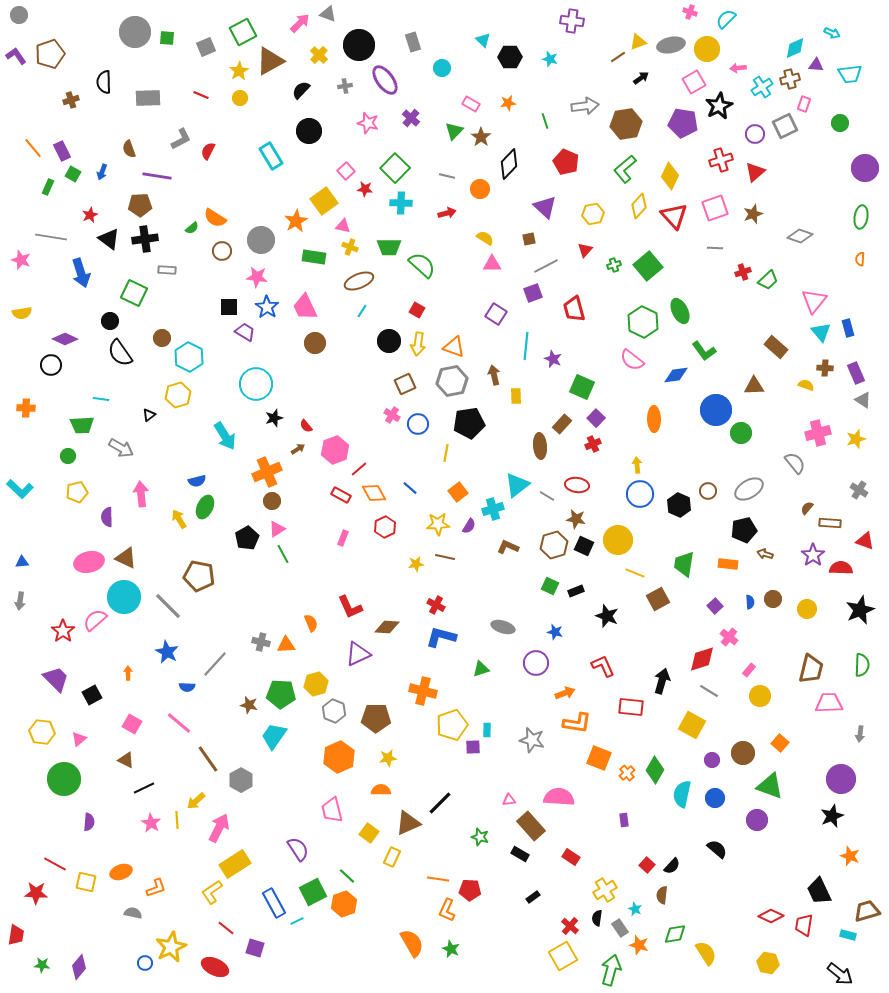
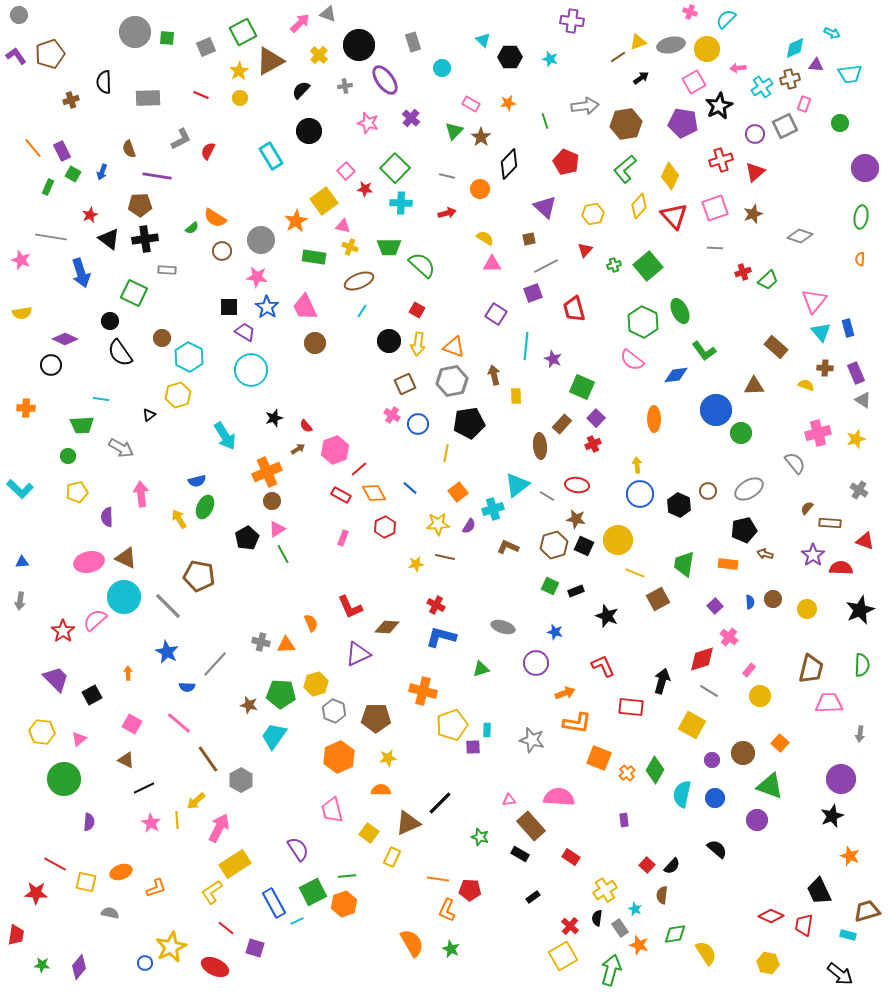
cyan circle at (256, 384): moved 5 px left, 14 px up
green line at (347, 876): rotated 48 degrees counterclockwise
gray semicircle at (133, 913): moved 23 px left
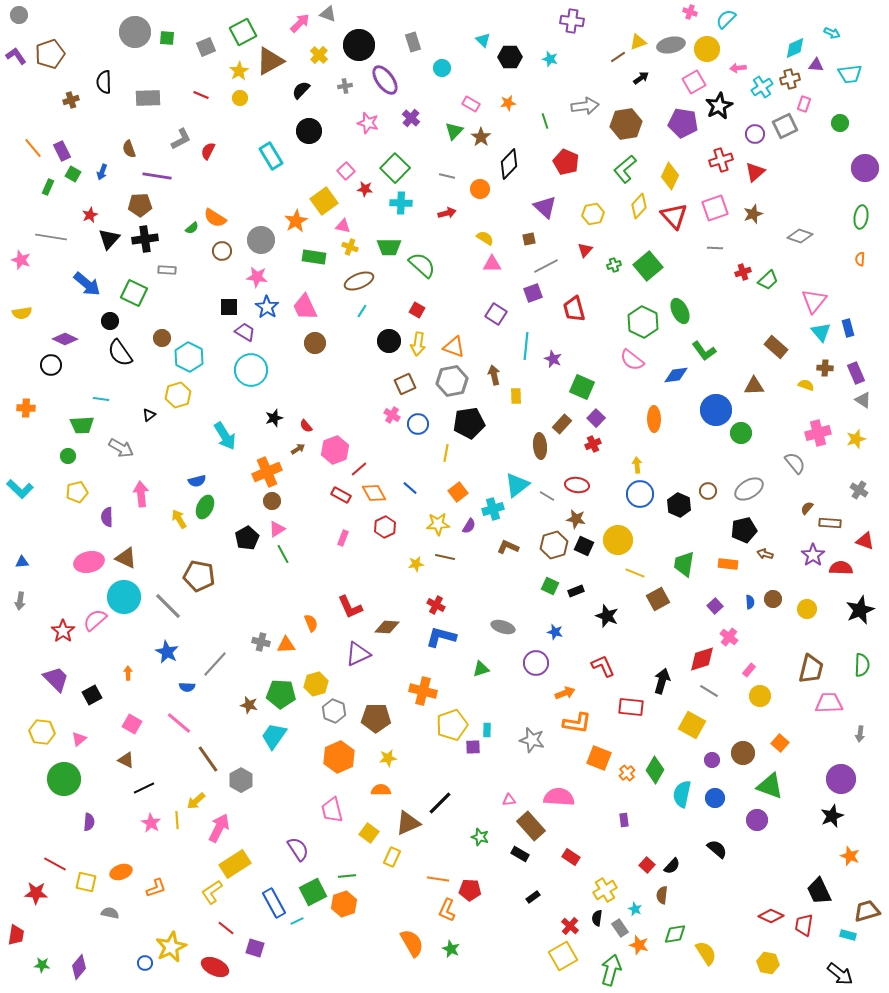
black triangle at (109, 239): rotated 35 degrees clockwise
blue arrow at (81, 273): moved 6 px right, 11 px down; rotated 32 degrees counterclockwise
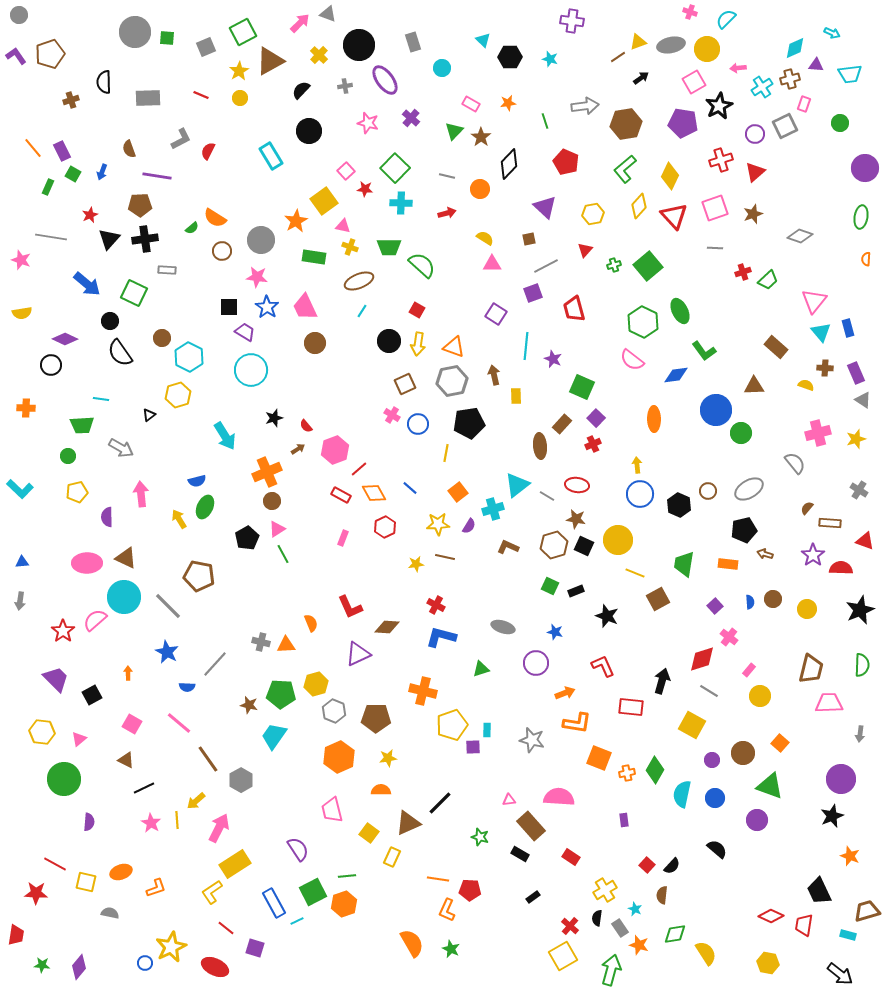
orange semicircle at (860, 259): moved 6 px right
pink ellipse at (89, 562): moved 2 px left, 1 px down; rotated 12 degrees clockwise
orange cross at (627, 773): rotated 28 degrees clockwise
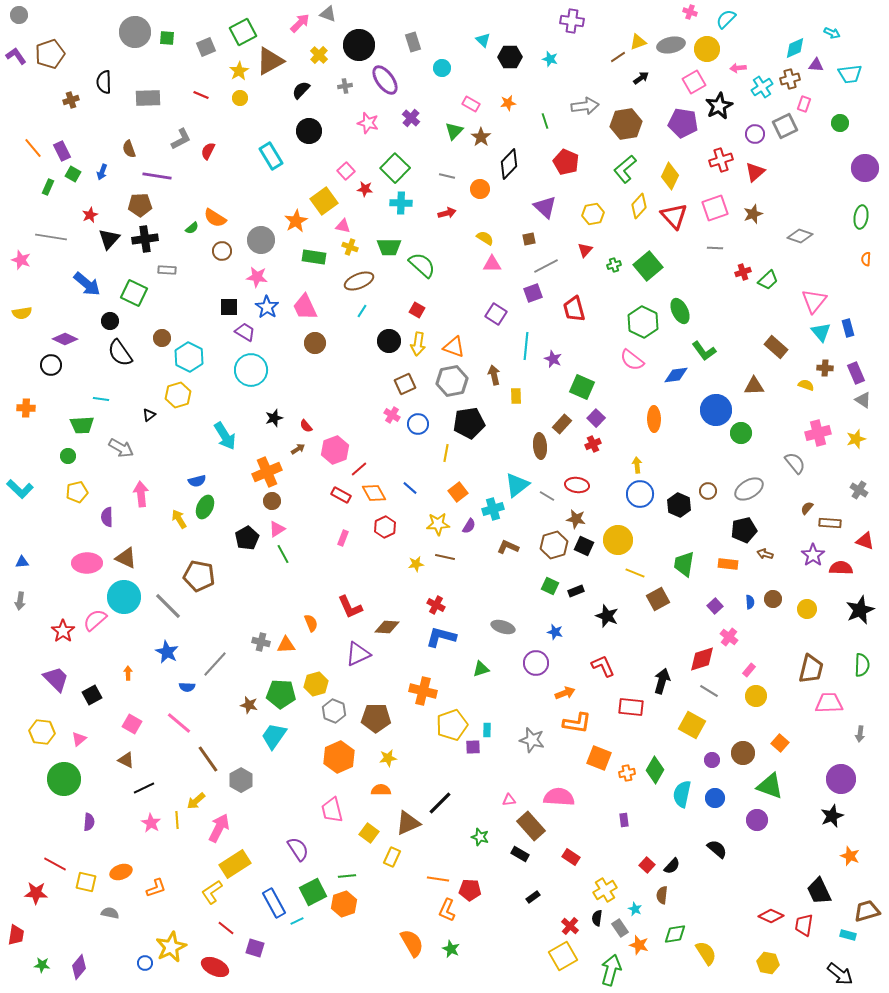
yellow circle at (760, 696): moved 4 px left
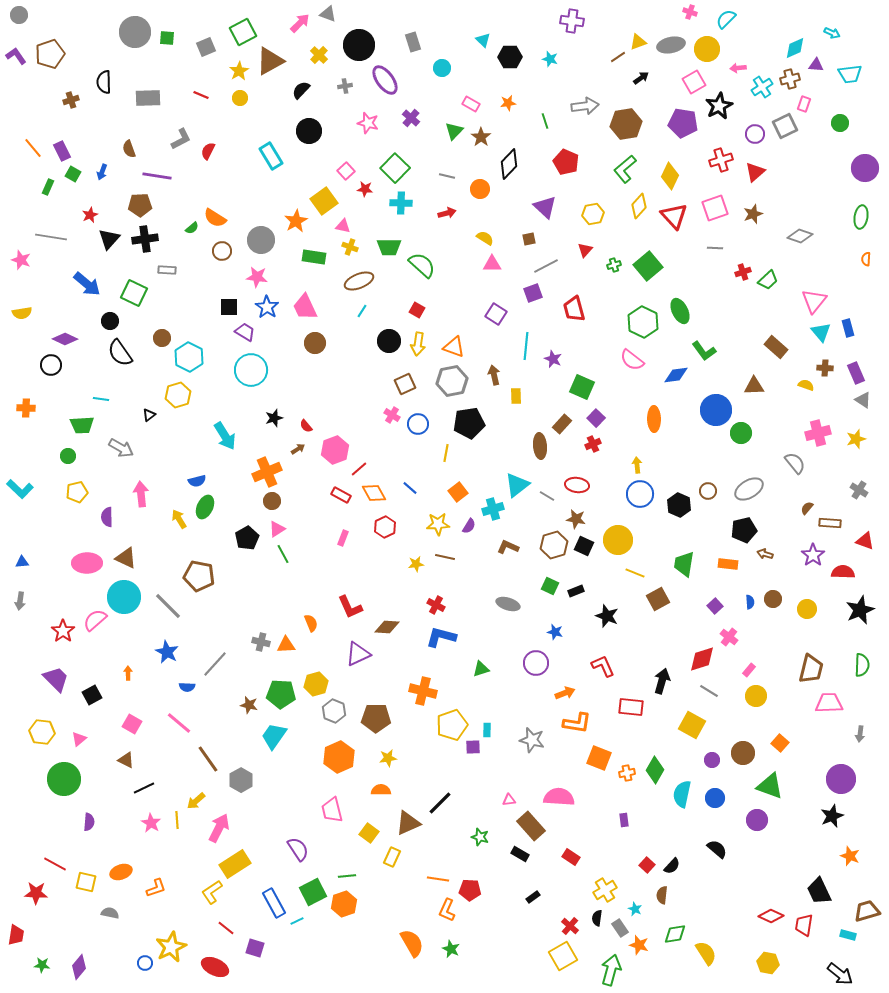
red semicircle at (841, 568): moved 2 px right, 4 px down
gray ellipse at (503, 627): moved 5 px right, 23 px up
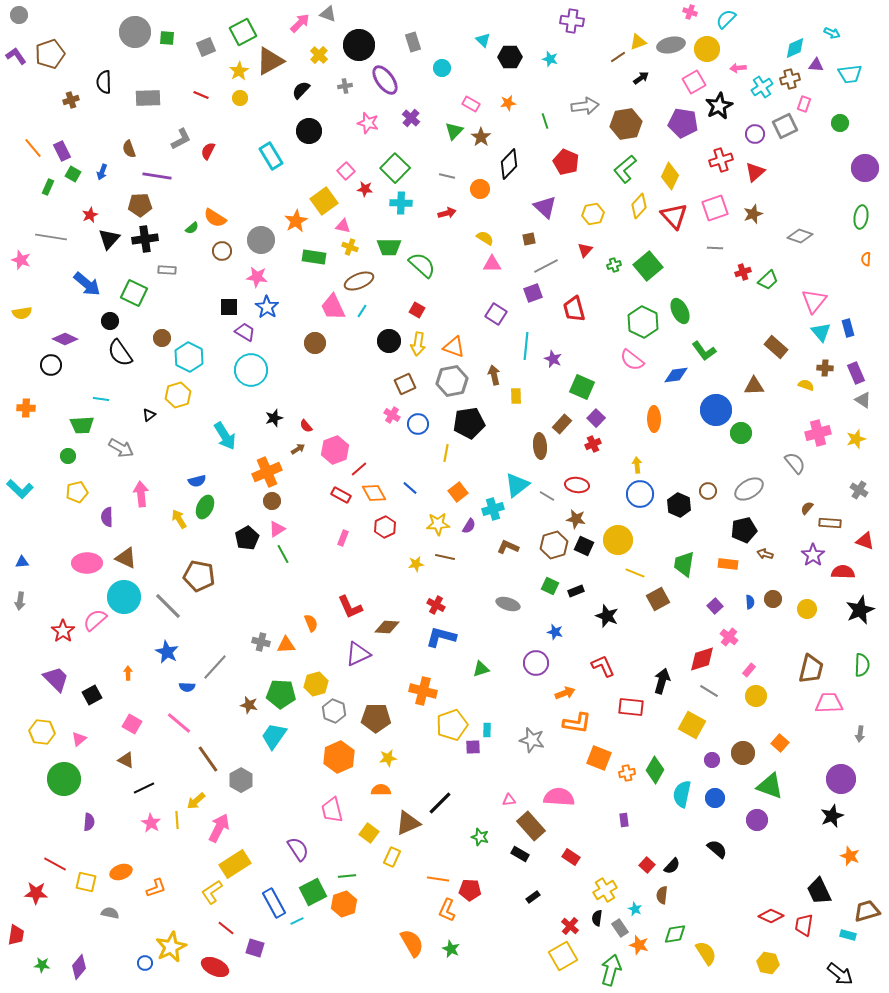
pink trapezoid at (305, 307): moved 28 px right
gray line at (215, 664): moved 3 px down
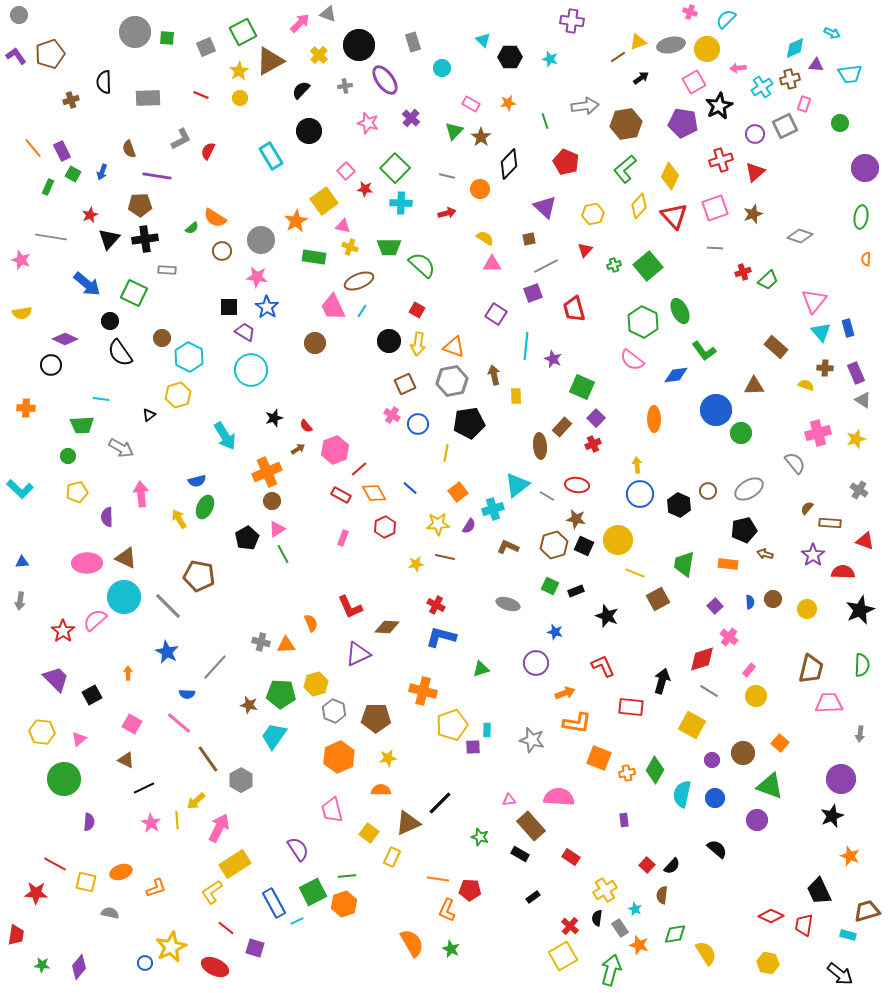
brown rectangle at (562, 424): moved 3 px down
blue semicircle at (187, 687): moved 7 px down
